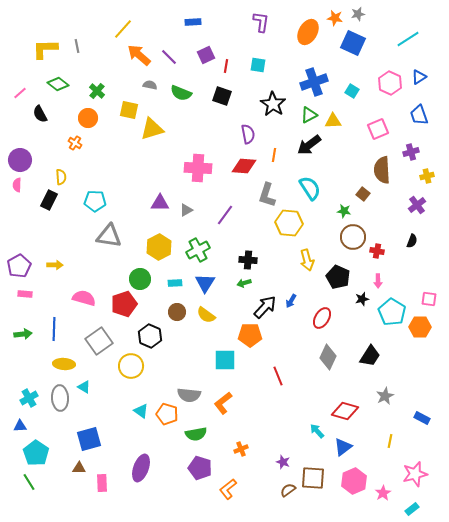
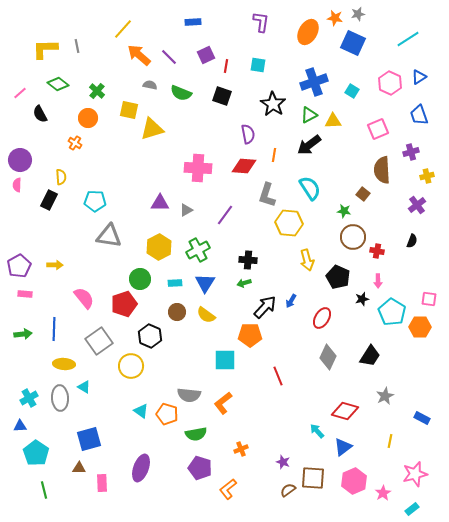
pink semicircle at (84, 298): rotated 35 degrees clockwise
green line at (29, 482): moved 15 px right, 8 px down; rotated 18 degrees clockwise
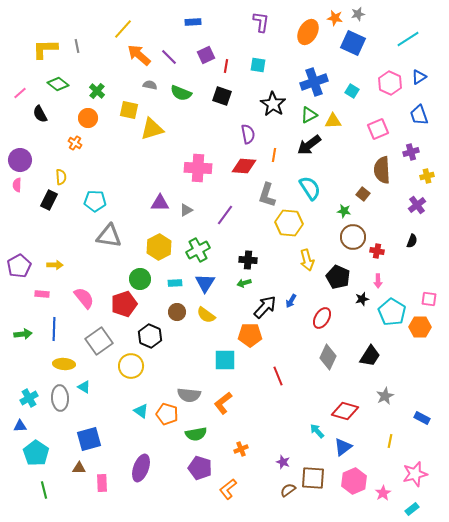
pink rectangle at (25, 294): moved 17 px right
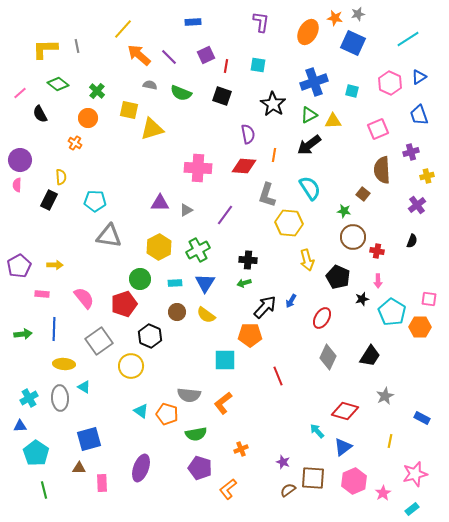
cyan square at (352, 91): rotated 16 degrees counterclockwise
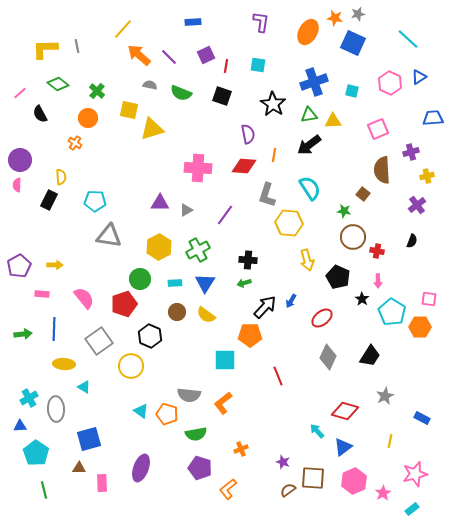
cyan line at (408, 39): rotated 75 degrees clockwise
green triangle at (309, 115): rotated 18 degrees clockwise
blue trapezoid at (419, 115): moved 14 px right, 3 px down; rotated 105 degrees clockwise
black star at (362, 299): rotated 24 degrees counterclockwise
red ellipse at (322, 318): rotated 20 degrees clockwise
gray ellipse at (60, 398): moved 4 px left, 11 px down
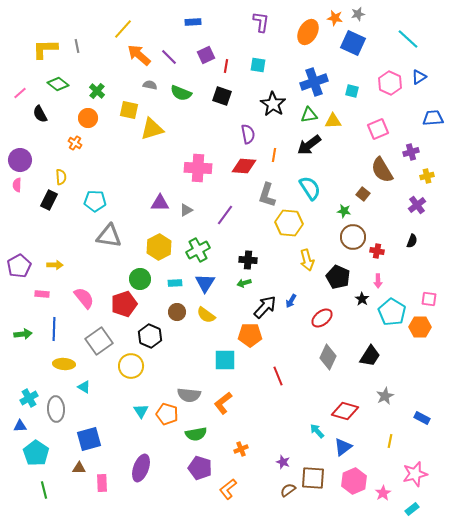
brown semicircle at (382, 170): rotated 28 degrees counterclockwise
cyan triangle at (141, 411): rotated 21 degrees clockwise
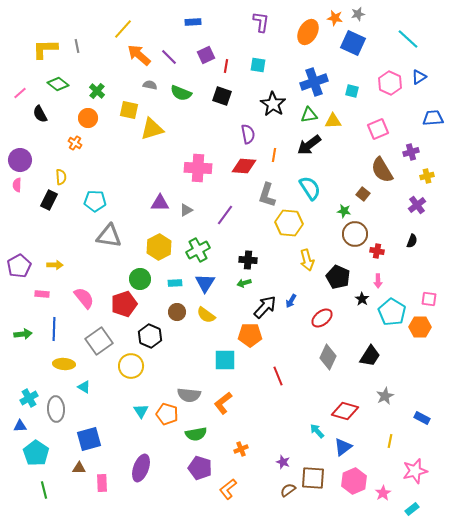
brown circle at (353, 237): moved 2 px right, 3 px up
pink star at (415, 474): moved 3 px up
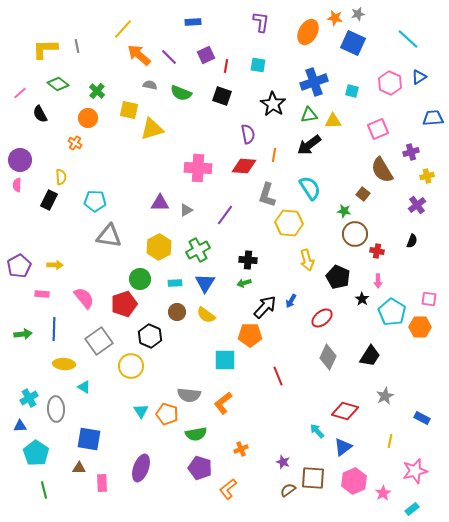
blue square at (89, 439): rotated 25 degrees clockwise
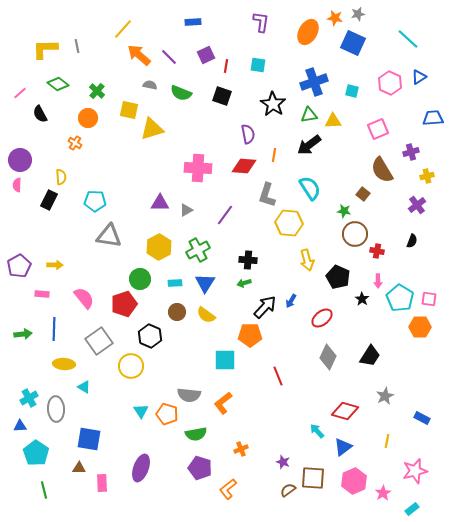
cyan pentagon at (392, 312): moved 8 px right, 14 px up
yellow line at (390, 441): moved 3 px left
